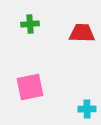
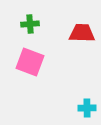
pink square: moved 25 px up; rotated 32 degrees clockwise
cyan cross: moved 1 px up
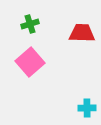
green cross: rotated 12 degrees counterclockwise
pink square: rotated 28 degrees clockwise
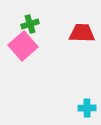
pink square: moved 7 px left, 16 px up
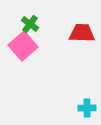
green cross: rotated 36 degrees counterclockwise
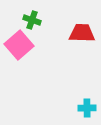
green cross: moved 2 px right, 4 px up; rotated 18 degrees counterclockwise
pink square: moved 4 px left, 1 px up
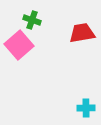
red trapezoid: rotated 12 degrees counterclockwise
cyan cross: moved 1 px left
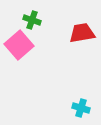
cyan cross: moved 5 px left; rotated 18 degrees clockwise
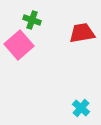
cyan cross: rotated 24 degrees clockwise
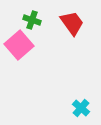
red trapezoid: moved 10 px left, 10 px up; rotated 64 degrees clockwise
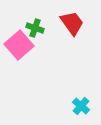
green cross: moved 3 px right, 8 px down
cyan cross: moved 2 px up
